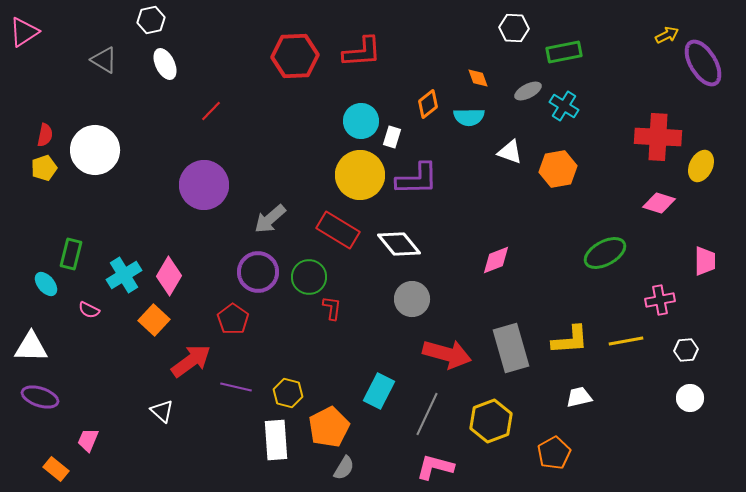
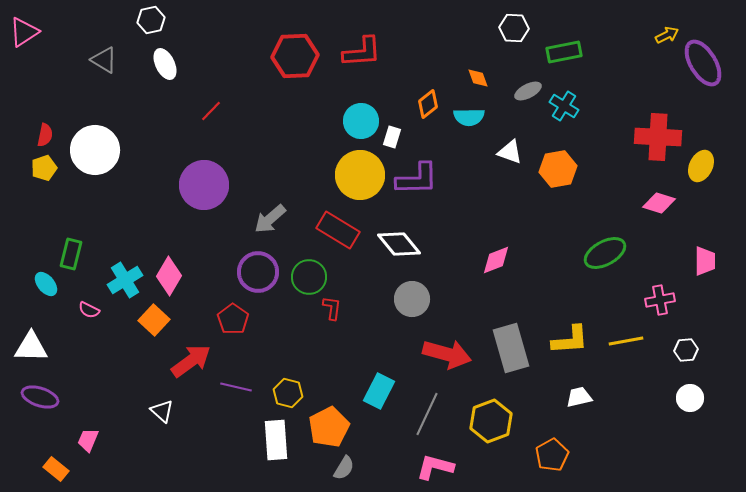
cyan cross at (124, 275): moved 1 px right, 5 px down
orange pentagon at (554, 453): moved 2 px left, 2 px down
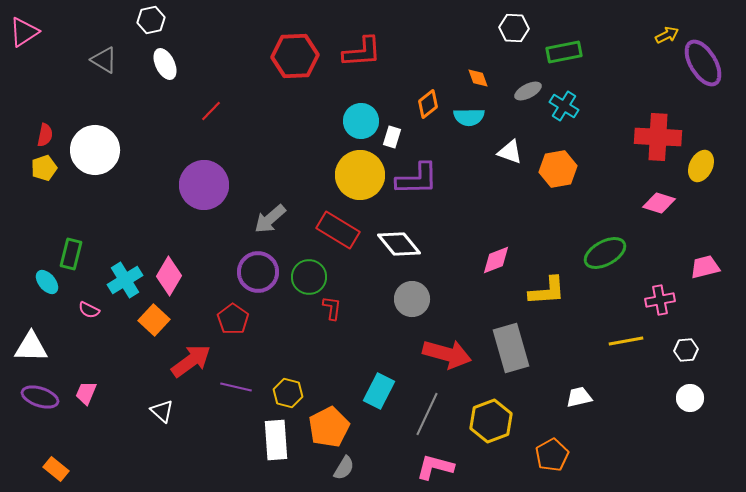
pink trapezoid at (705, 261): moved 6 px down; rotated 104 degrees counterclockwise
cyan ellipse at (46, 284): moved 1 px right, 2 px up
yellow L-shape at (570, 340): moved 23 px left, 49 px up
pink trapezoid at (88, 440): moved 2 px left, 47 px up
